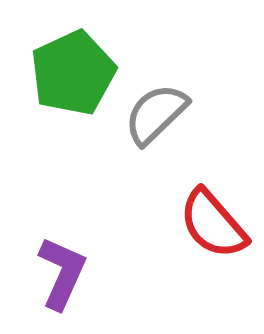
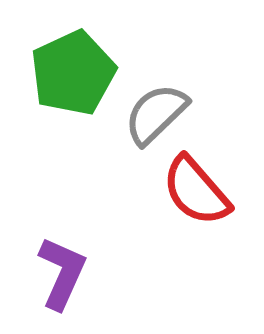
red semicircle: moved 17 px left, 33 px up
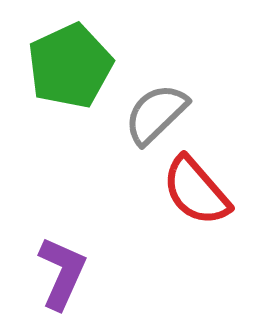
green pentagon: moved 3 px left, 7 px up
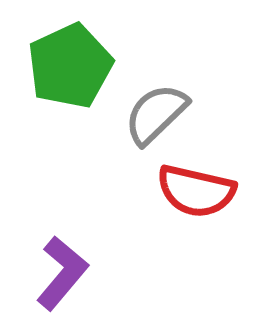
red semicircle: rotated 36 degrees counterclockwise
purple L-shape: rotated 16 degrees clockwise
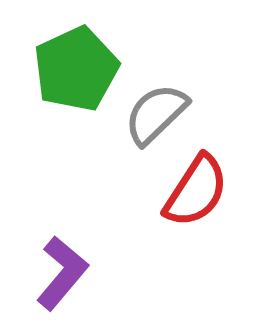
green pentagon: moved 6 px right, 3 px down
red semicircle: rotated 70 degrees counterclockwise
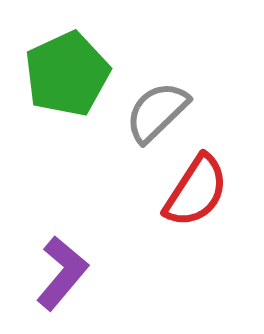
green pentagon: moved 9 px left, 5 px down
gray semicircle: moved 1 px right, 2 px up
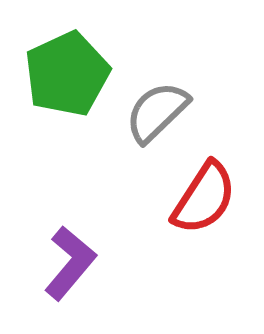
red semicircle: moved 8 px right, 7 px down
purple L-shape: moved 8 px right, 10 px up
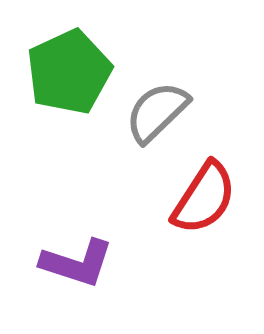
green pentagon: moved 2 px right, 2 px up
purple L-shape: moved 7 px right; rotated 68 degrees clockwise
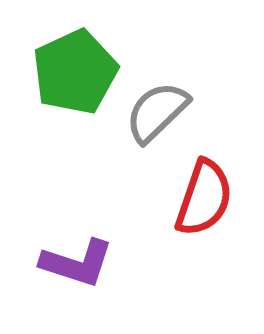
green pentagon: moved 6 px right
red semicircle: rotated 14 degrees counterclockwise
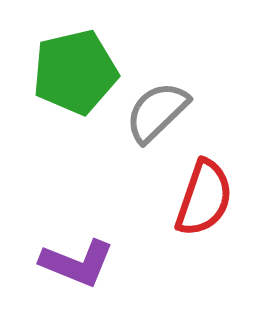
green pentagon: rotated 12 degrees clockwise
purple L-shape: rotated 4 degrees clockwise
